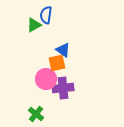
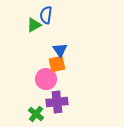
blue triangle: moved 3 px left; rotated 21 degrees clockwise
orange square: moved 1 px down
purple cross: moved 6 px left, 14 px down
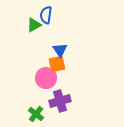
pink circle: moved 1 px up
purple cross: moved 3 px right, 1 px up; rotated 10 degrees counterclockwise
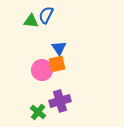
blue semicircle: rotated 18 degrees clockwise
green triangle: moved 3 px left, 4 px up; rotated 35 degrees clockwise
blue triangle: moved 1 px left, 2 px up
pink circle: moved 4 px left, 8 px up
green cross: moved 2 px right, 2 px up
